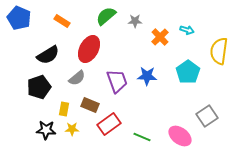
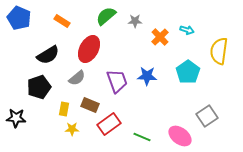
black star: moved 30 px left, 12 px up
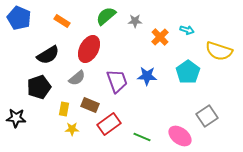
yellow semicircle: rotated 80 degrees counterclockwise
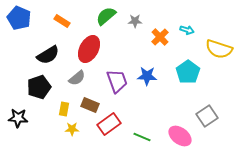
yellow semicircle: moved 2 px up
black star: moved 2 px right
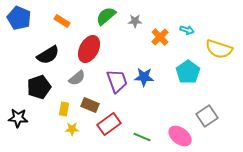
blue star: moved 3 px left, 1 px down
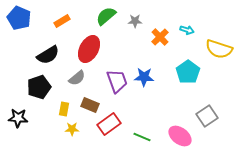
orange rectangle: rotated 63 degrees counterclockwise
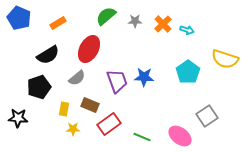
orange rectangle: moved 4 px left, 2 px down
orange cross: moved 3 px right, 13 px up
yellow semicircle: moved 6 px right, 10 px down
yellow star: moved 1 px right
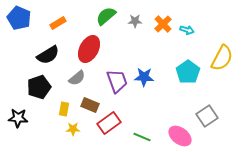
yellow semicircle: moved 3 px left, 1 px up; rotated 80 degrees counterclockwise
red rectangle: moved 1 px up
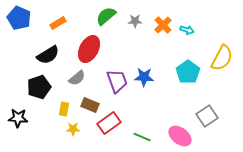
orange cross: moved 1 px down
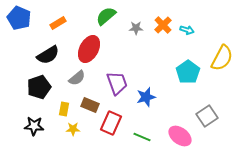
gray star: moved 1 px right, 7 px down
blue star: moved 2 px right, 20 px down; rotated 18 degrees counterclockwise
purple trapezoid: moved 2 px down
black star: moved 16 px right, 8 px down
red rectangle: moved 2 px right; rotated 30 degrees counterclockwise
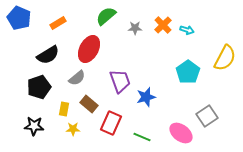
gray star: moved 1 px left
yellow semicircle: moved 3 px right
purple trapezoid: moved 3 px right, 2 px up
brown rectangle: moved 1 px left, 1 px up; rotated 18 degrees clockwise
pink ellipse: moved 1 px right, 3 px up
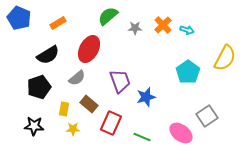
green semicircle: moved 2 px right
